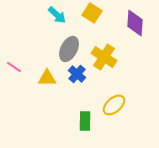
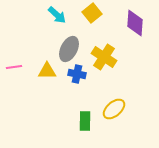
yellow square: rotated 18 degrees clockwise
pink line: rotated 42 degrees counterclockwise
blue cross: rotated 30 degrees counterclockwise
yellow triangle: moved 7 px up
yellow ellipse: moved 4 px down
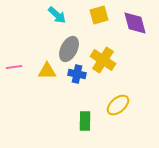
yellow square: moved 7 px right, 2 px down; rotated 24 degrees clockwise
purple diamond: rotated 20 degrees counterclockwise
yellow cross: moved 1 px left, 3 px down
yellow ellipse: moved 4 px right, 4 px up
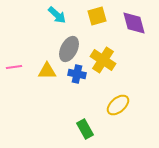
yellow square: moved 2 px left, 1 px down
purple diamond: moved 1 px left
green rectangle: moved 8 px down; rotated 30 degrees counterclockwise
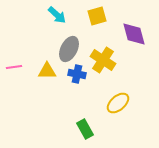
purple diamond: moved 11 px down
yellow ellipse: moved 2 px up
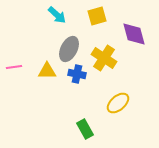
yellow cross: moved 1 px right, 2 px up
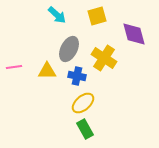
blue cross: moved 2 px down
yellow ellipse: moved 35 px left
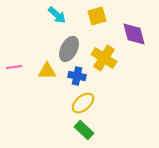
green rectangle: moved 1 px left, 1 px down; rotated 18 degrees counterclockwise
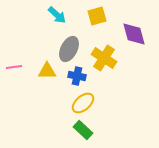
green rectangle: moved 1 px left
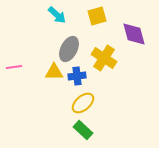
yellow triangle: moved 7 px right, 1 px down
blue cross: rotated 18 degrees counterclockwise
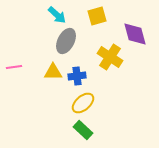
purple diamond: moved 1 px right
gray ellipse: moved 3 px left, 8 px up
yellow cross: moved 6 px right, 1 px up
yellow triangle: moved 1 px left
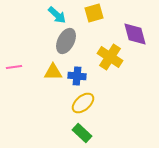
yellow square: moved 3 px left, 3 px up
blue cross: rotated 12 degrees clockwise
green rectangle: moved 1 px left, 3 px down
